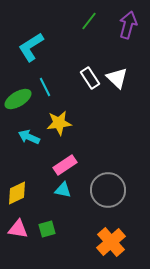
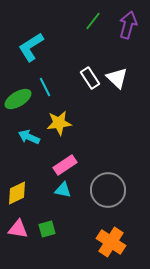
green line: moved 4 px right
orange cross: rotated 16 degrees counterclockwise
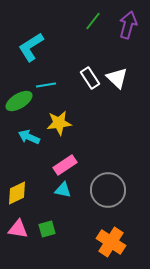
cyan line: moved 1 px right, 2 px up; rotated 72 degrees counterclockwise
green ellipse: moved 1 px right, 2 px down
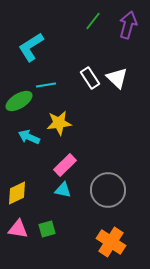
pink rectangle: rotated 10 degrees counterclockwise
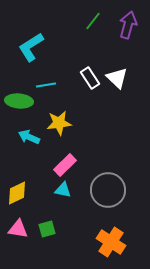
green ellipse: rotated 36 degrees clockwise
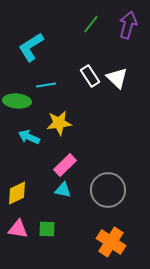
green line: moved 2 px left, 3 px down
white rectangle: moved 2 px up
green ellipse: moved 2 px left
green square: rotated 18 degrees clockwise
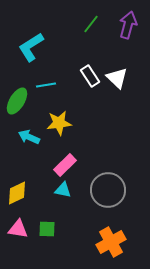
green ellipse: rotated 64 degrees counterclockwise
orange cross: rotated 28 degrees clockwise
